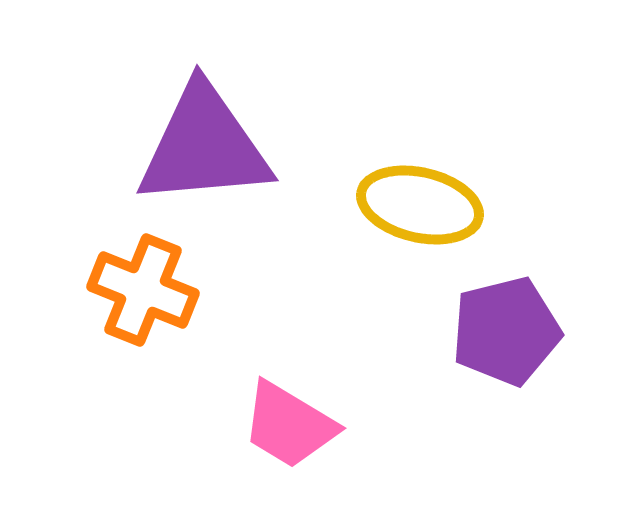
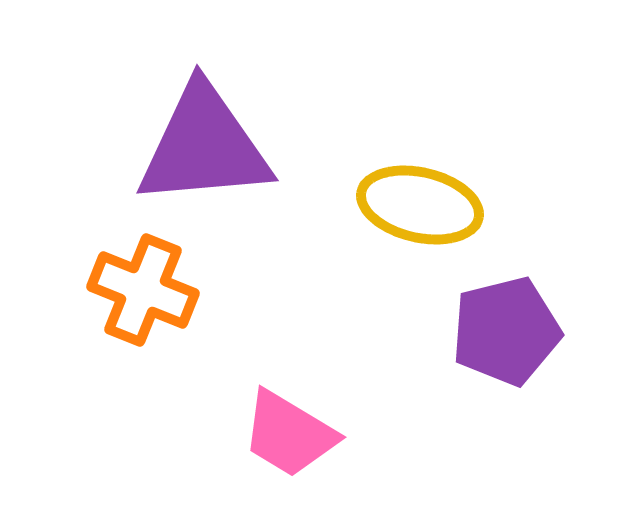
pink trapezoid: moved 9 px down
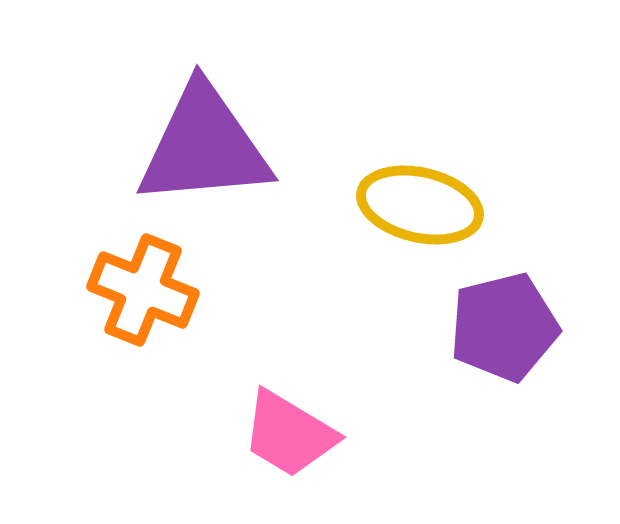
purple pentagon: moved 2 px left, 4 px up
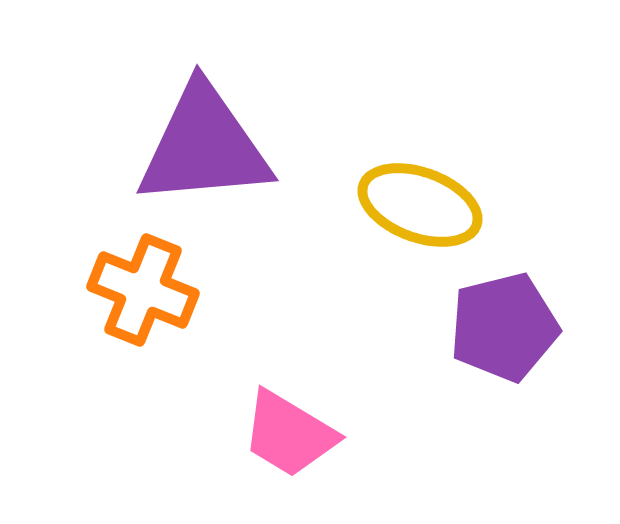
yellow ellipse: rotated 7 degrees clockwise
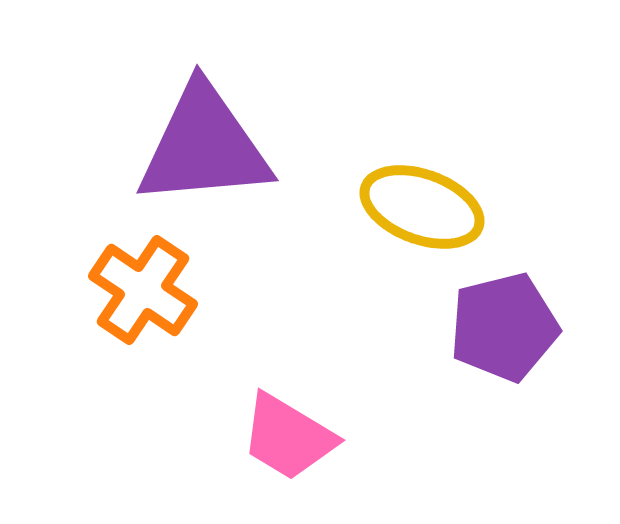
yellow ellipse: moved 2 px right, 2 px down
orange cross: rotated 12 degrees clockwise
pink trapezoid: moved 1 px left, 3 px down
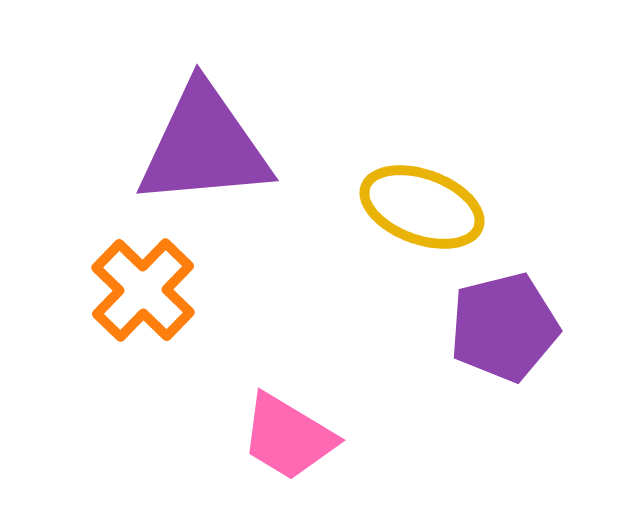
orange cross: rotated 10 degrees clockwise
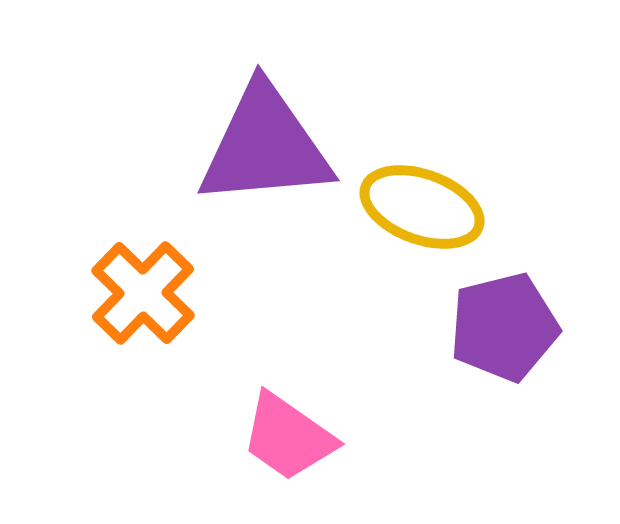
purple triangle: moved 61 px right
orange cross: moved 3 px down
pink trapezoid: rotated 4 degrees clockwise
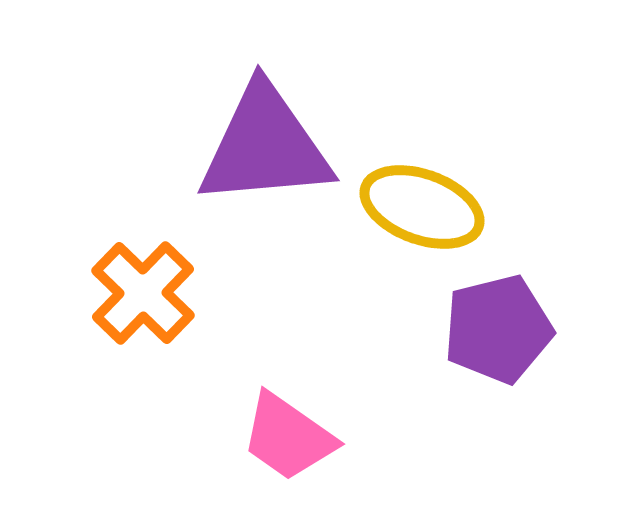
purple pentagon: moved 6 px left, 2 px down
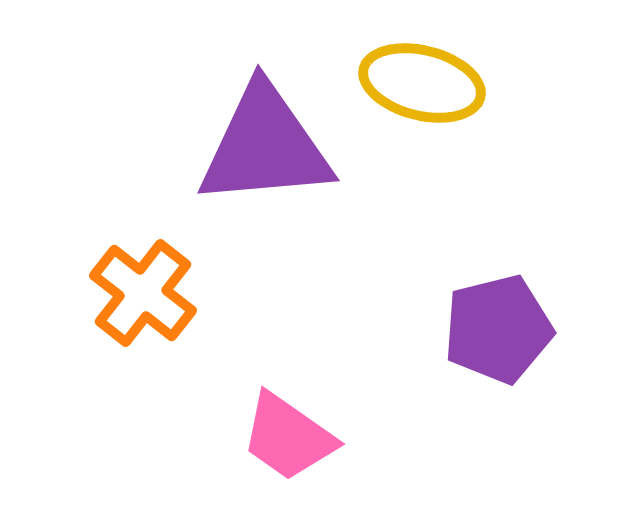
yellow ellipse: moved 124 px up; rotated 6 degrees counterclockwise
orange cross: rotated 6 degrees counterclockwise
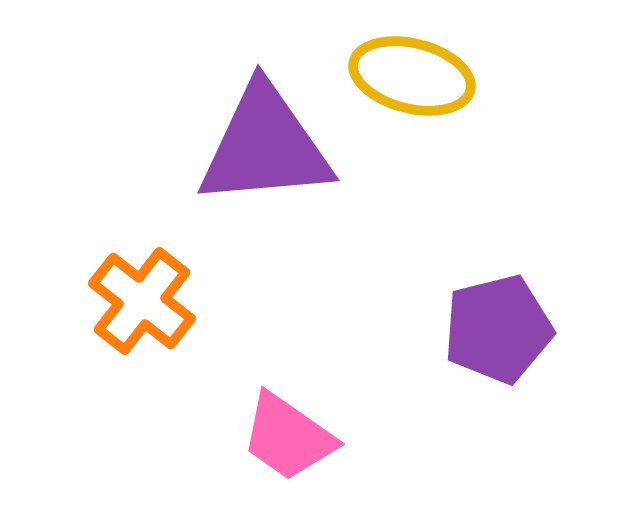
yellow ellipse: moved 10 px left, 7 px up
orange cross: moved 1 px left, 8 px down
